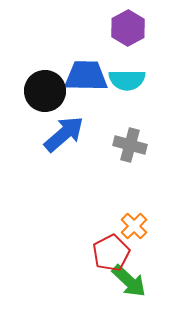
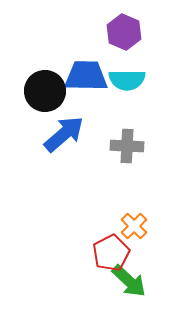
purple hexagon: moved 4 px left, 4 px down; rotated 8 degrees counterclockwise
gray cross: moved 3 px left, 1 px down; rotated 12 degrees counterclockwise
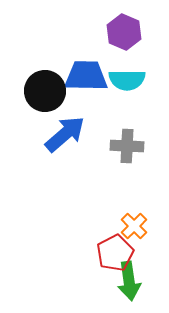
blue arrow: moved 1 px right
red pentagon: moved 4 px right
green arrow: rotated 39 degrees clockwise
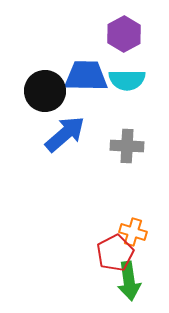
purple hexagon: moved 2 px down; rotated 8 degrees clockwise
orange cross: moved 1 px left, 6 px down; rotated 28 degrees counterclockwise
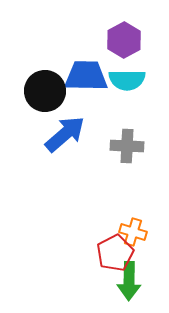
purple hexagon: moved 6 px down
green arrow: rotated 9 degrees clockwise
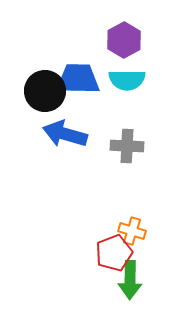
blue trapezoid: moved 8 px left, 3 px down
blue arrow: rotated 123 degrees counterclockwise
orange cross: moved 1 px left, 1 px up
red pentagon: moved 1 px left; rotated 6 degrees clockwise
green arrow: moved 1 px right, 1 px up
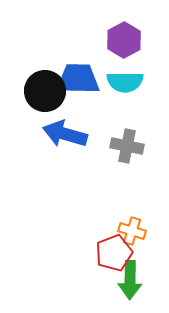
cyan semicircle: moved 2 px left, 2 px down
gray cross: rotated 8 degrees clockwise
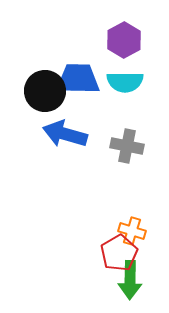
red pentagon: moved 5 px right; rotated 9 degrees counterclockwise
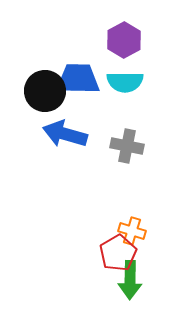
red pentagon: moved 1 px left
